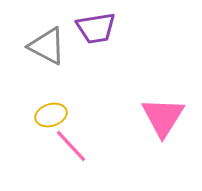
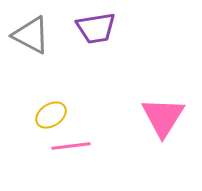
gray triangle: moved 16 px left, 11 px up
yellow ellipse: rotated 16 degrees counterclockwise
pink line: rotated 54 degrees counterclockwise
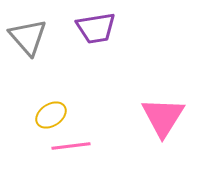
gray triangle: moved 3 px left, 2 px down; rotated 21 degrees clockwise
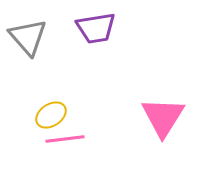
pink line: moved 6 px left, 7 px up
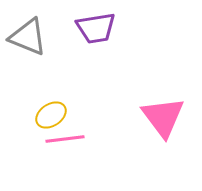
gray triangle: rotated 27 degrees counterclockwise
pink triangle: rotated 9 degrees counterclockwise
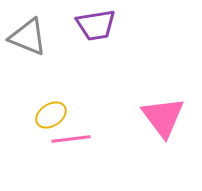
purple trapezoid: moved 3 px up
pink line: moved 6 px right
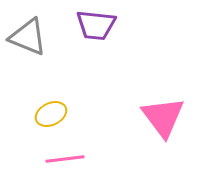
purple trapezoid: rotated 15 degrees clockwise
yellow ellipse: moved 1 px up; rotated 8 degrees clockwise
pink line: moved 6 px left, 20 px down
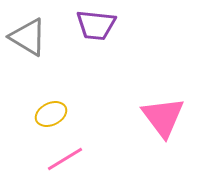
gray triangle: rotated 9 degrees clockwise
pink line: rotated 24 degrees counterclockwise
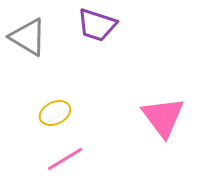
purple trapezoid: moved 1 px right; rotated 12 degrees clockwise
yellow ellipse: moved 4 px right, 1 px up
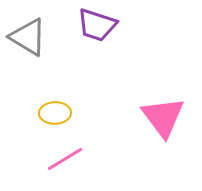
yellow ellipse: rotated 24 degrees clockwise
